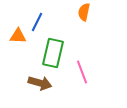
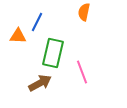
brown arrow: rotated 45 degrees counterclockwise
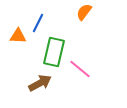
orange semicircle: rotated 24 degrees clockwise
blue line: moved 1 px right, 1 px down
green rectangle: moved 1 px right, 1 px up
pink line: moved 2 px left, 3 px up; rotated 30 degrees counterclockwise
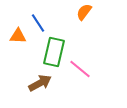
blue line: rotated 60 degrees counterclockwise
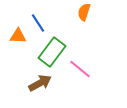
orange semicircle: rotated 18 degrees counterclockwise
green rectangle: moved 2 px left; rotated 24 degrees clockwise
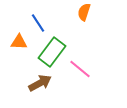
orange triangle: moved 1 px right, 6 px down
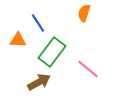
orange semicircle: moved 1 px down
orange triangle: moved 1 px left, 2 px up
pink line: moved 8 px right
brown arrow: moved 1 px left, 1 px up
